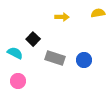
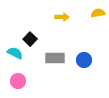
black square: moved 3 px left
gray rectangle: rotated 18 degrees counterclockwise
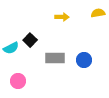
black square: moved 1 px down
cyan semicircle: moved 4 px left, 5 px up; rotated 126 degrees clockwise
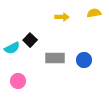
yellow semicircle: moved 4 px left
cyan semicircle: moved 1 px right
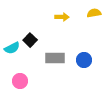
pink circle: moved 2 px right
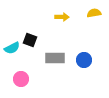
black square: rotated 24 degrees counterclockwise
pink circle: moved 1 px right, 2 px up
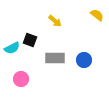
yellow semicircle: moved 3 px right, 2 px down; rotated 48 degrees clockwise
yellow arrow: moved 7 px left, 4 px down; rotated 40 degrees clockwise
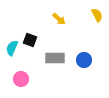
yellow semicircle: rotated 24 degrees clockwise
yellow arrow: moved 4 px right, 2 px up
cyan semicircle: rotated 140 degrees clockwise
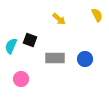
cyan semicircle: moved 1 px left, 2 px up
blue circle: moved 1 px right, 1 px up
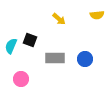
yellow semicircle: rotated 112 degrees clockwise
